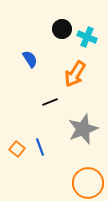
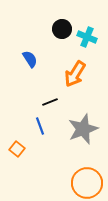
blue line: moved 21 px up
orange circle: moved 1 px left
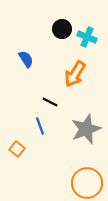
blue semicircle: moved 4 px left
black line: rotated 49 degrees clockwise
gray star: moved 3 px right
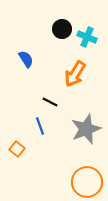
orange circle: moved 1 px up
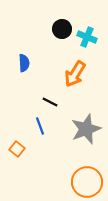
blue semicircle: moved 2 px left, 4 px down; rotated 30 degrees clockwise
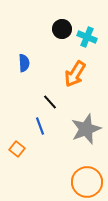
black line: rotated 21 degrees clockwise
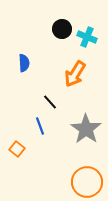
gray star: rotated 16 degrees counterclockwise
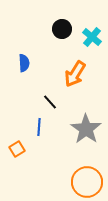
cyan cross: moved 5 px right; rotated 18 degrees clockwise
blue line: moved 1 px left, 1 px down; rotated 24 degrees clockwise
orange square: rotated 21 degrees clockwise
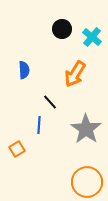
blue semicircle: moved 7 px down
blue line: moved 2 px up
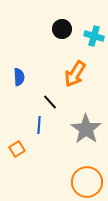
cyan cross: moved 2 px right, 1 px up; rotated 24 degrees counterclockwise
blue semicircle: moved 5 px left, 7 px down
